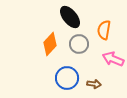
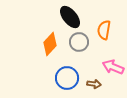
gray circle: moved 2 px up
pink arrow: moved 8 px down
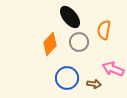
pink arrow: moved 2 px down
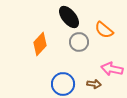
black ellipse: moved 1 px left
orange semicircle: rotated 60 degrees counterclockwise
orange diamond: moved 10 px left
pink arrow: moved 1 px left; rotated 10 degrees counterclockwise
blue circle: moved 4 px left, 6 px down
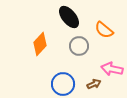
gray circle: moved 4 px down
brown arrow: rotated 32 degrees counterclockwise
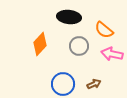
black ellipse: rotated 45 degrees counterclockwise
pink arrow: moved 15 px up
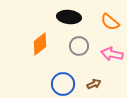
orange semicircle: moved 6 px right, 8 px up
orange diamond: rotated 10 degrees clockwise
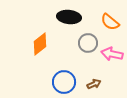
gray circle: moved 9 px right, 3 px up
blue circle: moved 1 px right, 2 px up
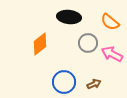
pink arrow: rotated 15 degrees clockwise
